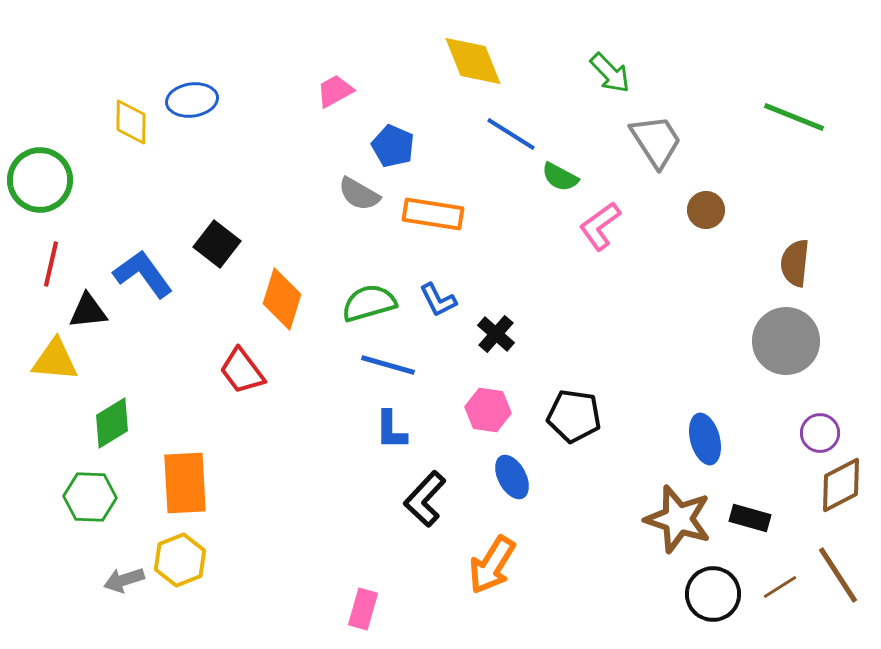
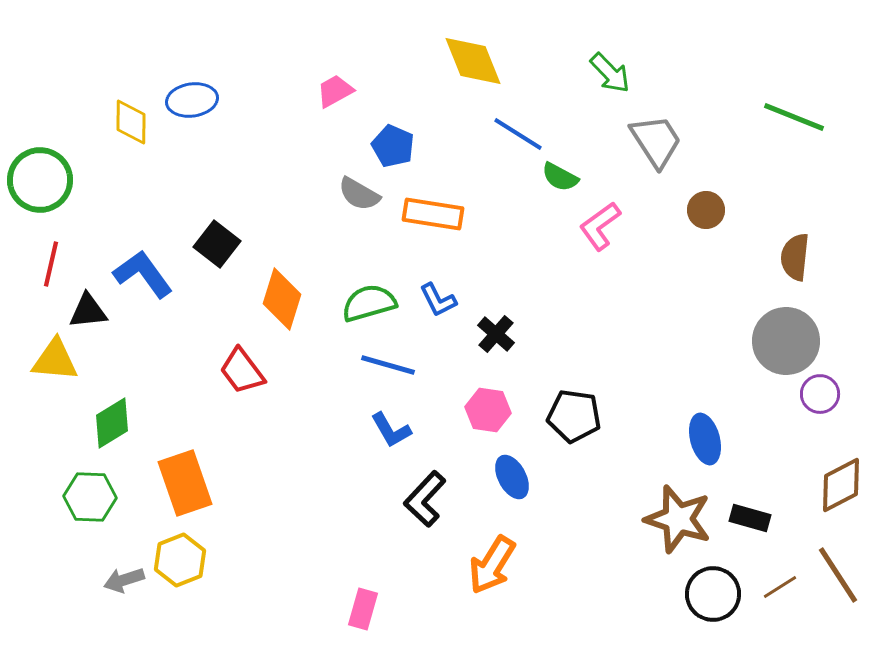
blue line at (511, 134): moved 7 px right
brown semicircle at (795, 263): moved 6 px up
blue L-shape at (391, 430): rotated 30 degrees counterclockwise
purple circle at (820, 433): moved 39 px up
orange rectangle at (185, 483): rotated 16 degrees counterclockwise
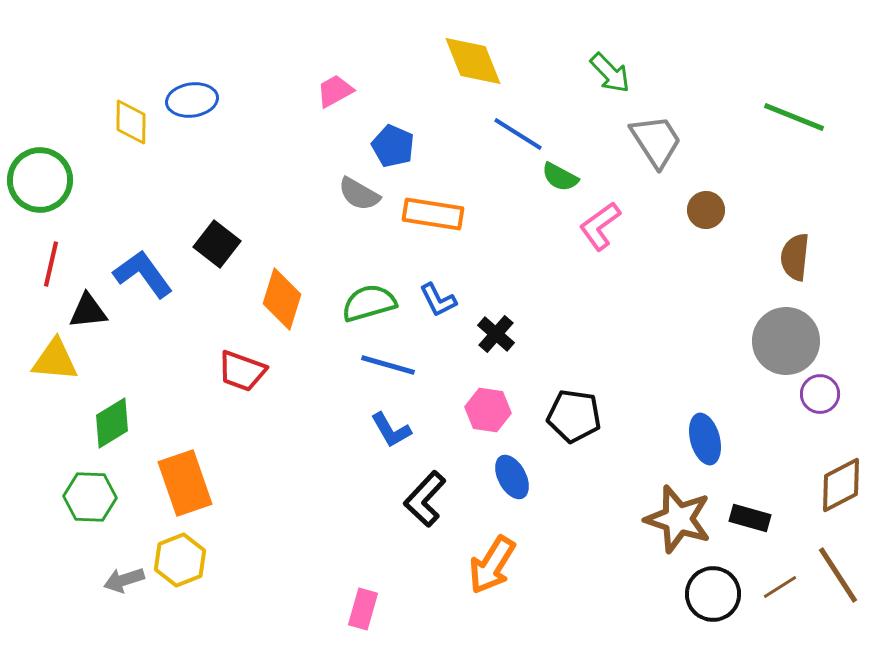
red trapezoid at (242, 371): rotated 33 degrees counterclockwise
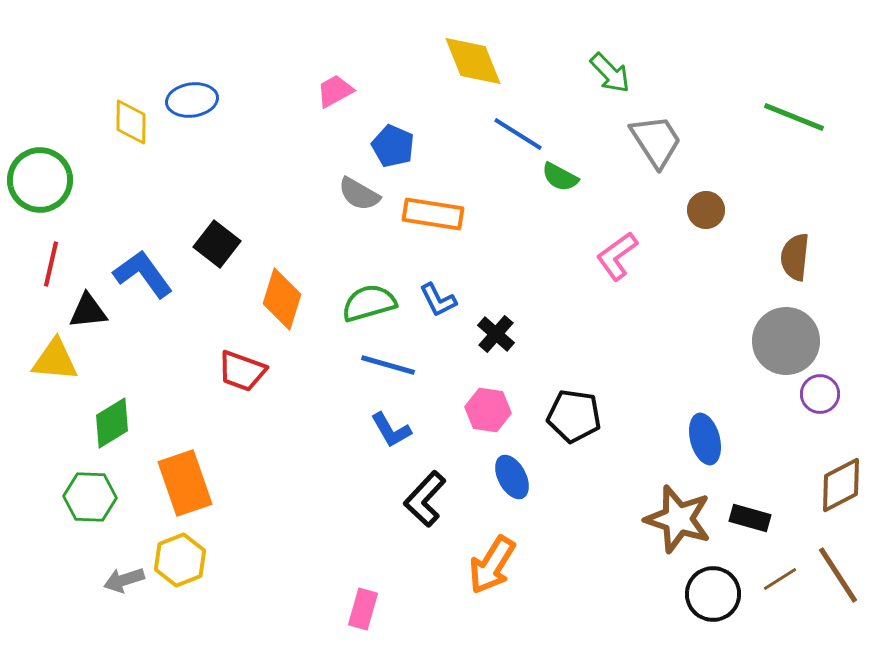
pink L-shape at (600, 226): moved 17 px right, 30 px down
brown line at (780, 587): moved 8 px up
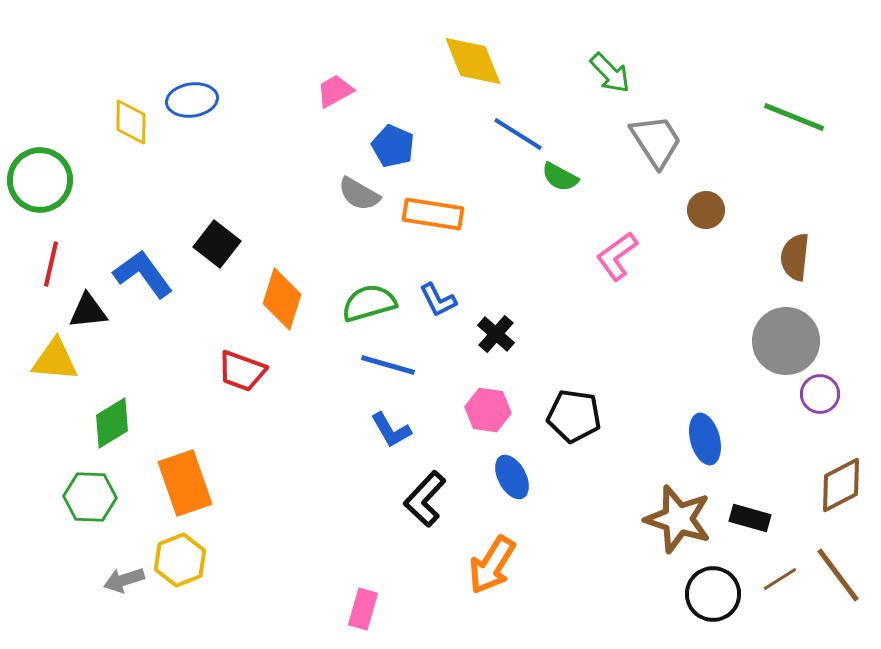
brown line at (838, 575): rotated 4 degrees counterclockwise
